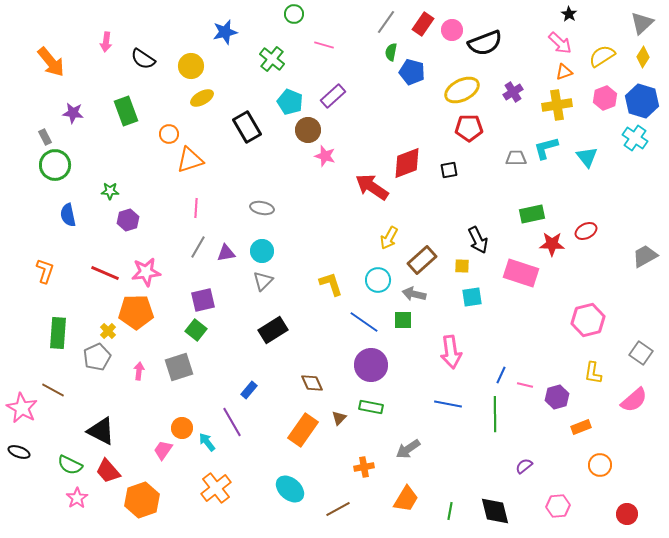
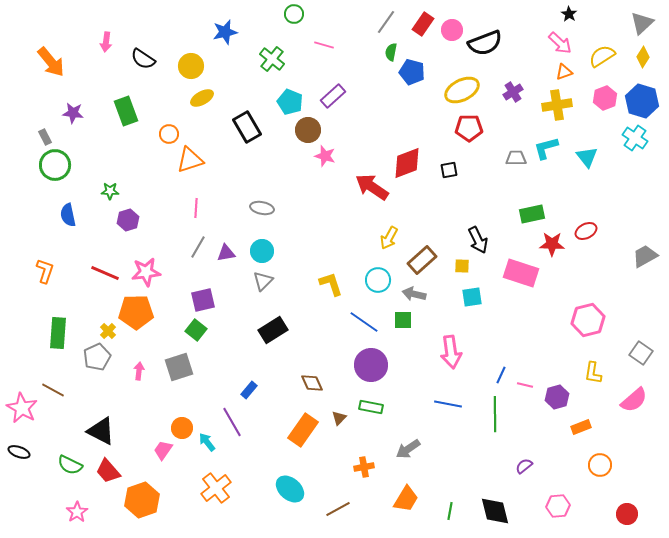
pink star at (77, 498): moved 14 px down
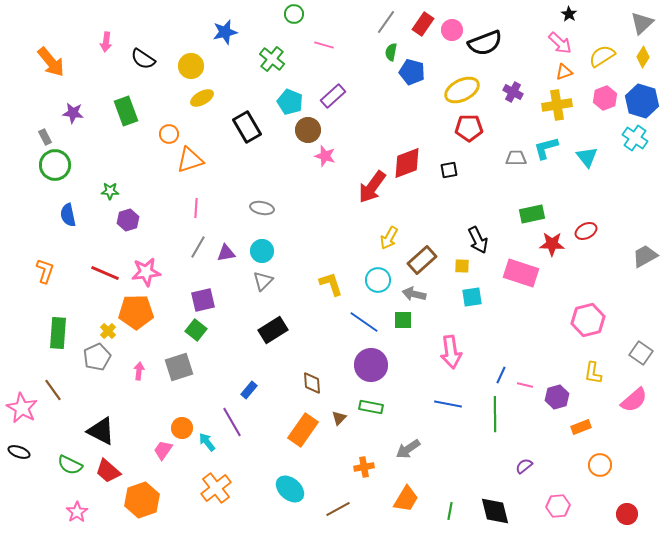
purple cross at (513, 92): rotated 30 degrees counterclockwise
red arrow at (372, 187): rotated 88 degrees counterclockwise
brown diamond at (312, 383): rotated 20 degrees clockwise
brown line at (53, 390): rotated 25 degrees clockwise
red trapezoid at (108, 471): rotated 8 degrees counterclockwise
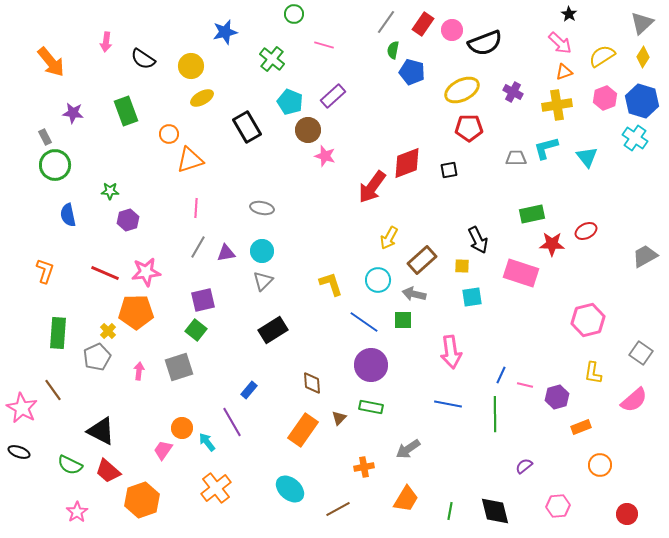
green semicircle at (391, 52): moved 2 px right, 2 px up
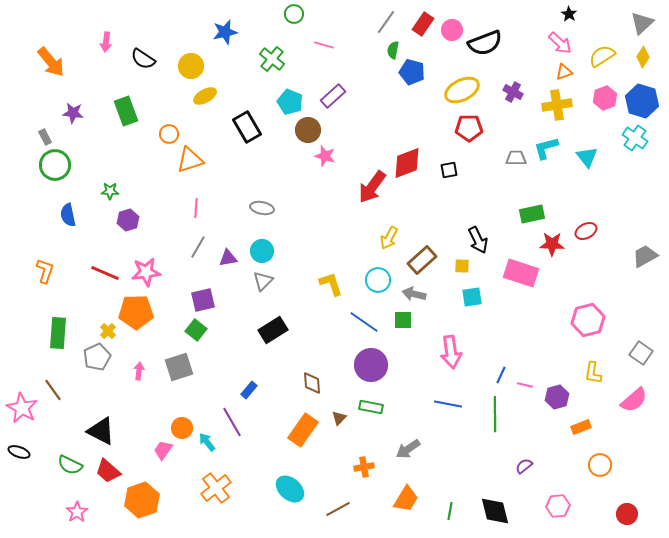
yellow ellipse at (202, 98): moved 3 px right, 2 px up
purple triangle at (226, 253): moved 2 px right, 5 px down
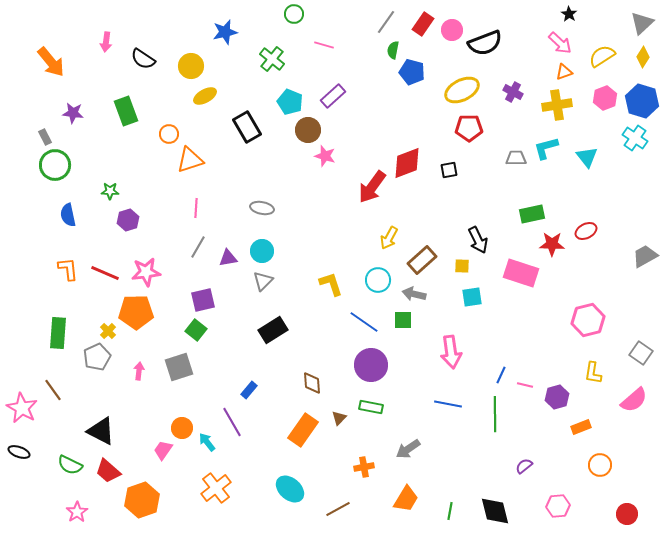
orange L-shape at (45, 271): moved 23 px right, 2 px up; rotated 25 degrees counterclockwise
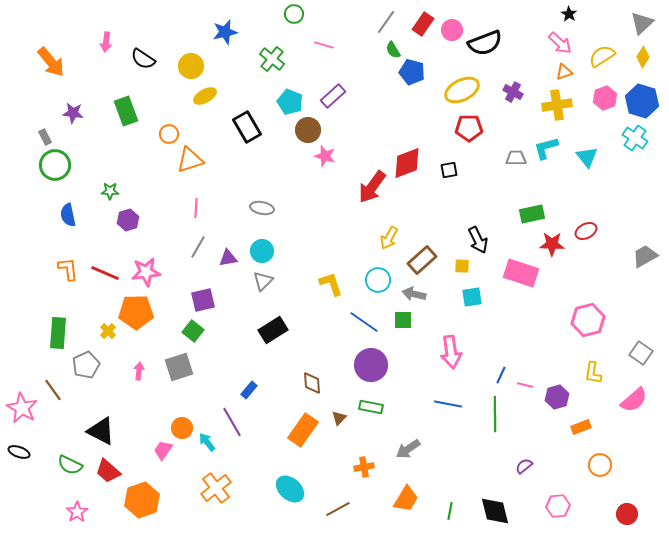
green semicircle at (393, 50): rotated 42 degrees counterclockwise
green square at (196, 330): moved 3 px left, 1 px down
gray pentagon at (97, 357): moved 11 px left, 8 px down
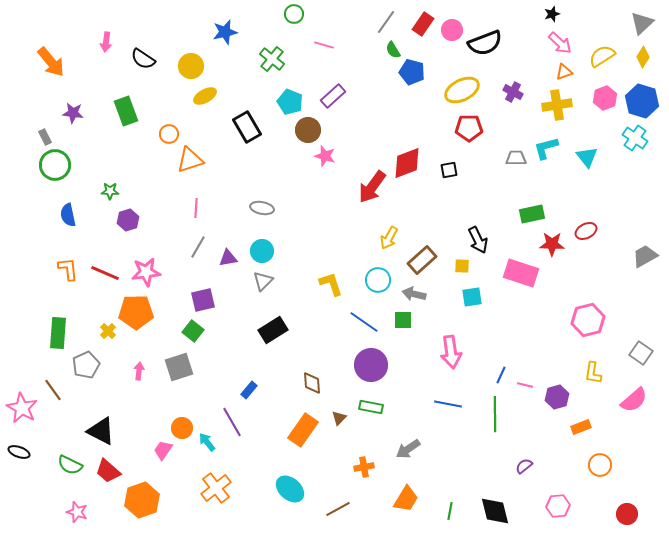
black star at (569, 14): moved 17 px left; rotated 21 degrees clockwise
pink star at (77, 512): rotated 20 degrees counterclockwise
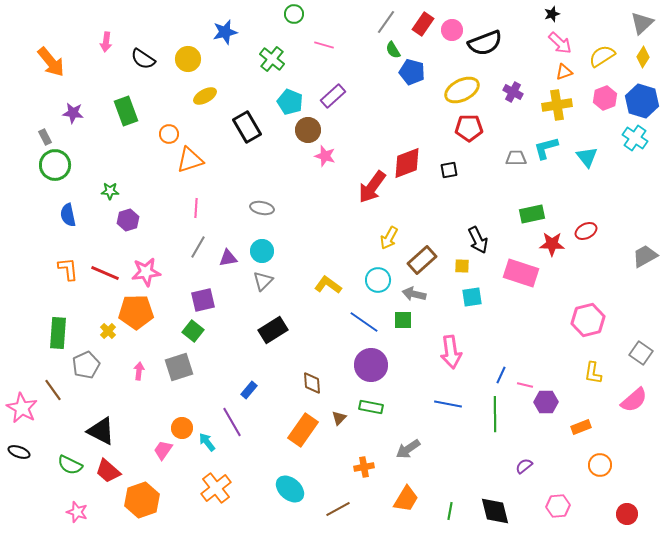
yellow circle at (191, 66): moved 3 px left, 7 px up
yellow L-shape at (331, 284): moved 3 px left, 1 px down; rotated 36 degrees counterclockwise
purple hexagon at (557, 397): moved 11 px left, 5 px down; rotated 15 degrees clockwise
